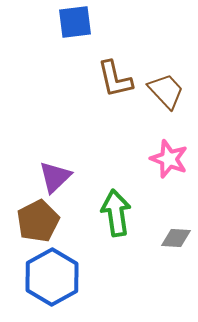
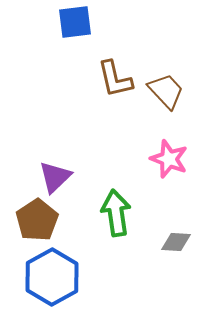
brown pentagon: moved 1 px left, 1 px up; rotated 6 degrees counterclockwise
gray diamond: moved 4 px down
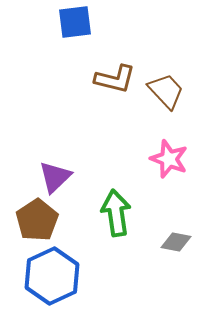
brown L-shape: rotated 63 degrees counterclockwise
gray diamond: rotated 8 degrees clockwise
blue hexagon: moved 1 px up; rotated 4 degrees clockwise
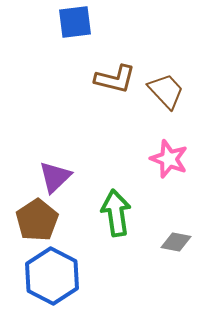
blue hexagon: rotated 8 degrees counterclockwise
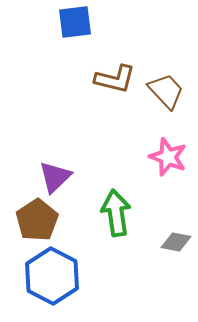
pink star: moved 1 px left, 2 px up
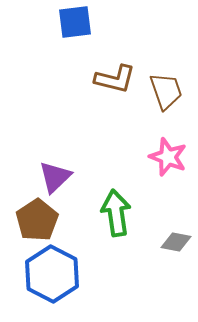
brown trapezoid: rotated 24 degrees clockwise
blue hexagon: moved 2 px up
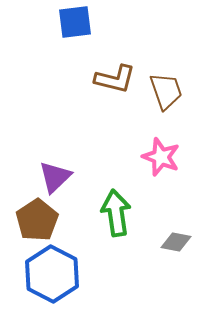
pink star: moved 7 px left
